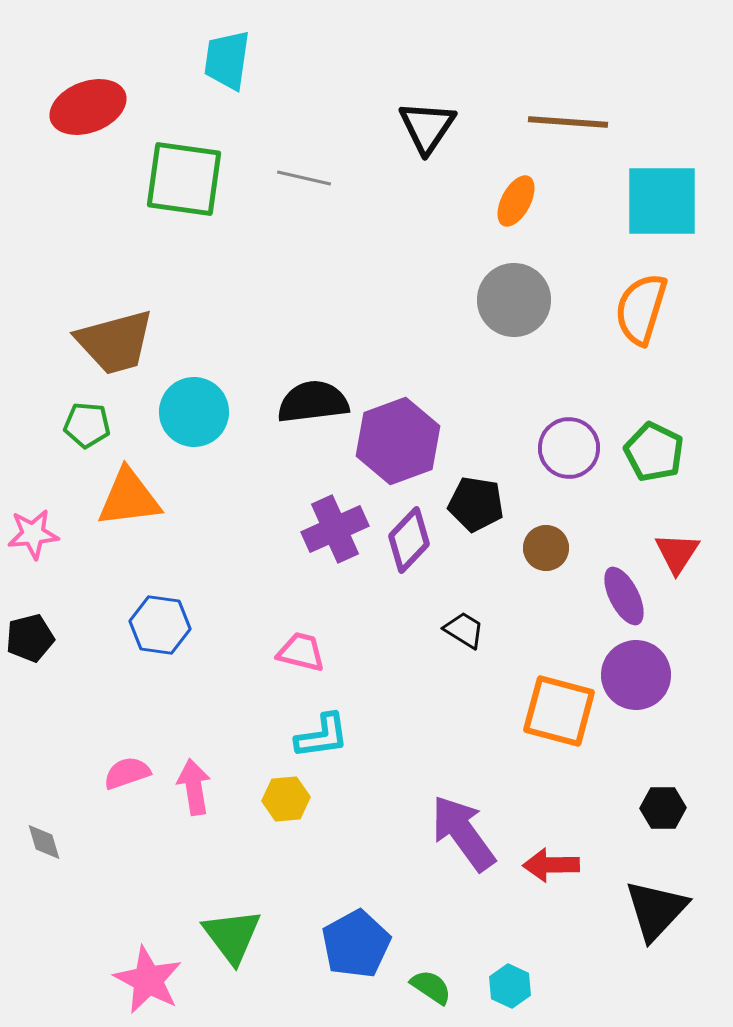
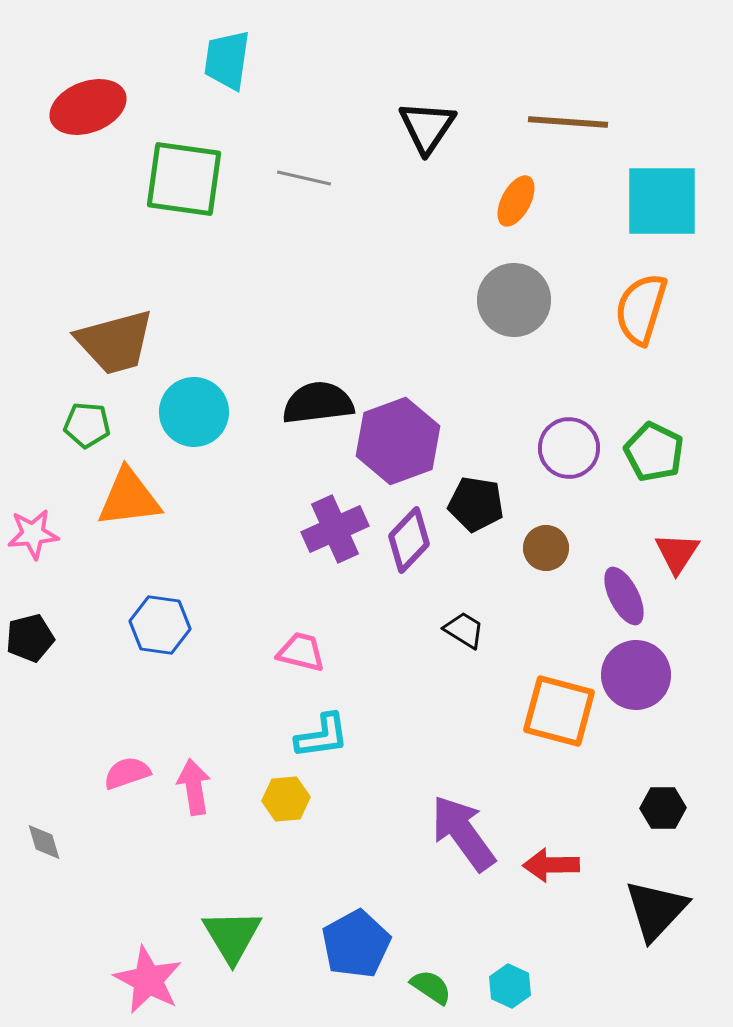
black semicircle at (313, 402): moved 5 px right, 1 px down
green triangle at (232, 936): rotated 6 degrees clockwise
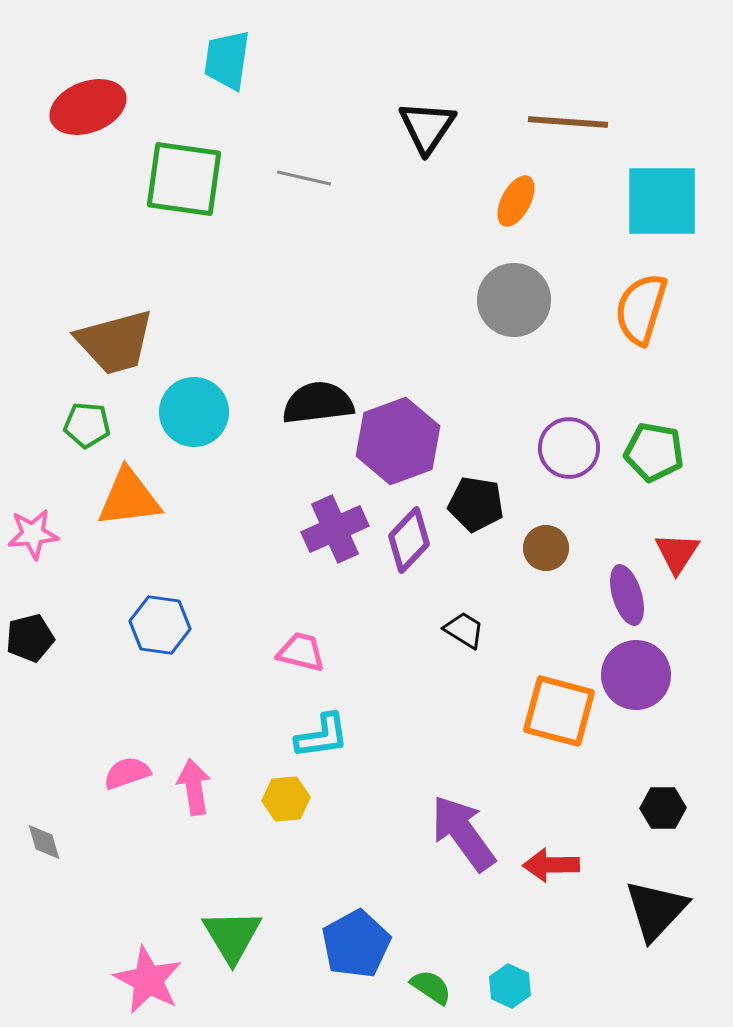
green pentagon at (654, 452): rotated 16 degrees counterclockwise
purple ellipse at (624, 596): moved 3 px right, 1 px up; rotated 10 degrees clockwise
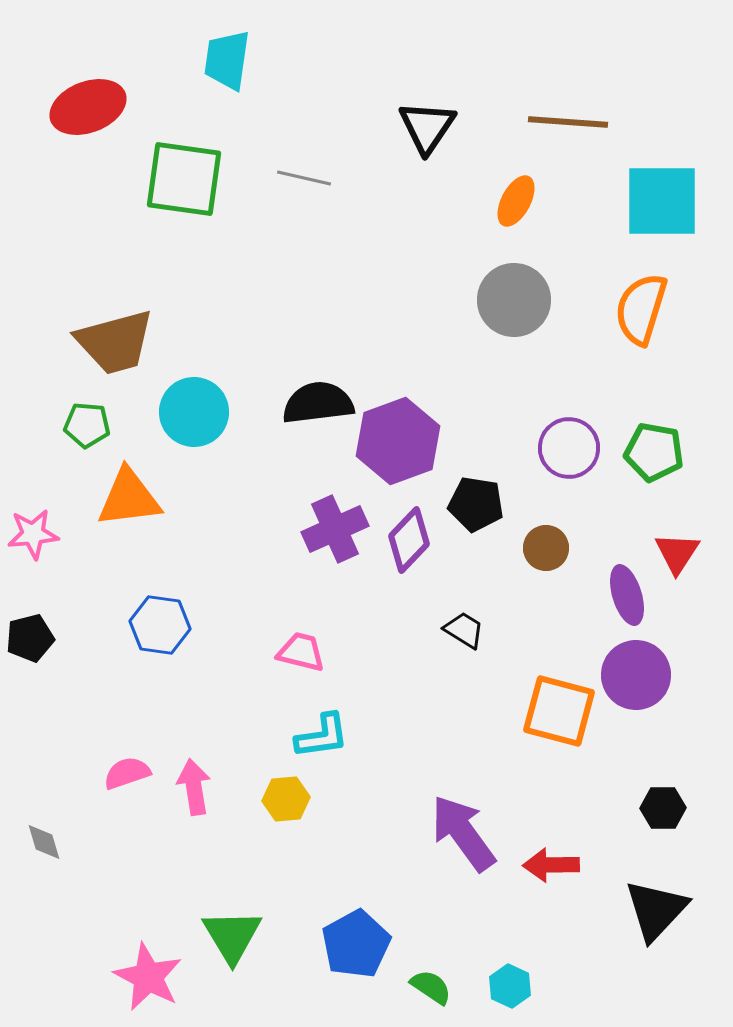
pink star at (148, 980): moved 3 px up
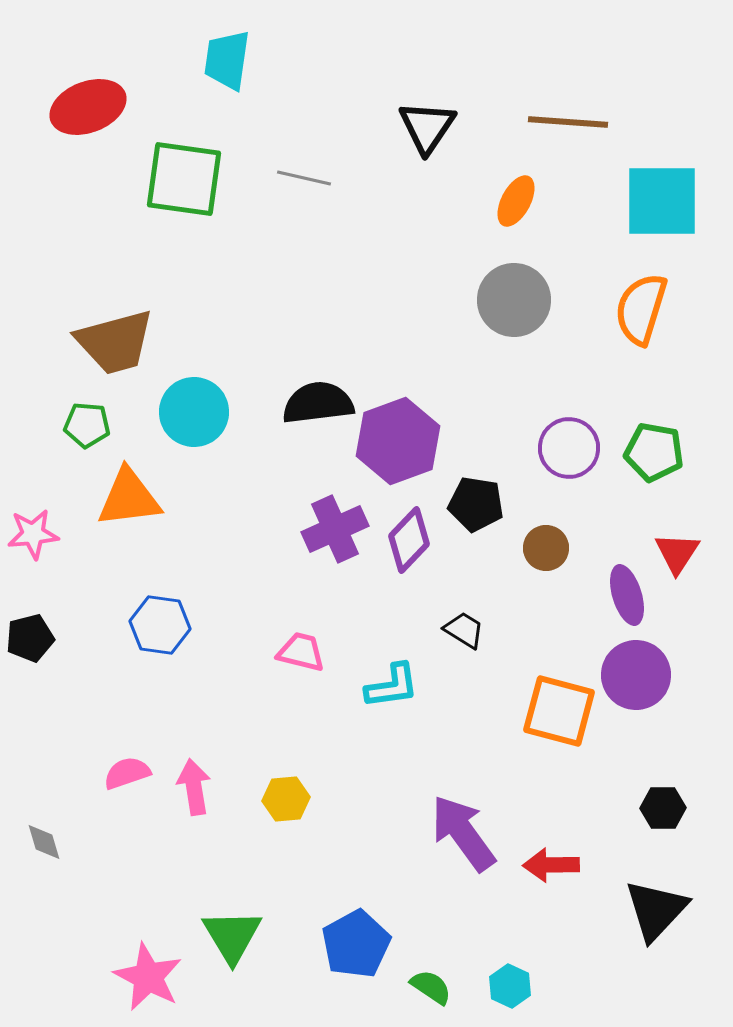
cyan L-shape at (322, 736): moved 70 px right, 50 px up
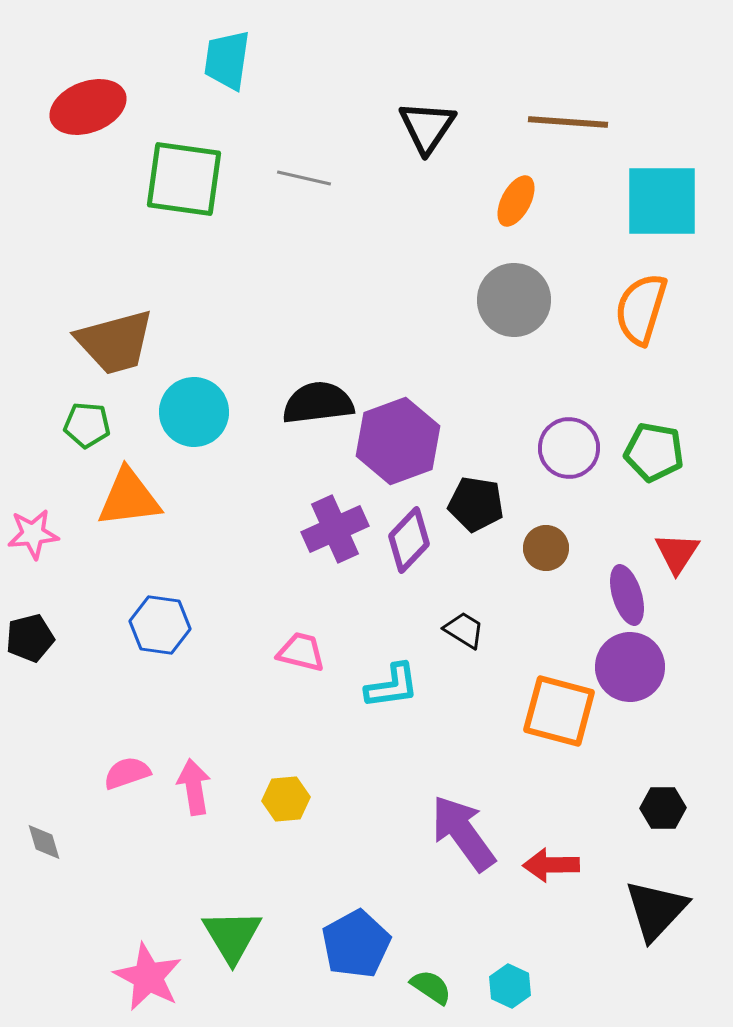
purple circle at (636, 675): moved 6 px left, 8 px up
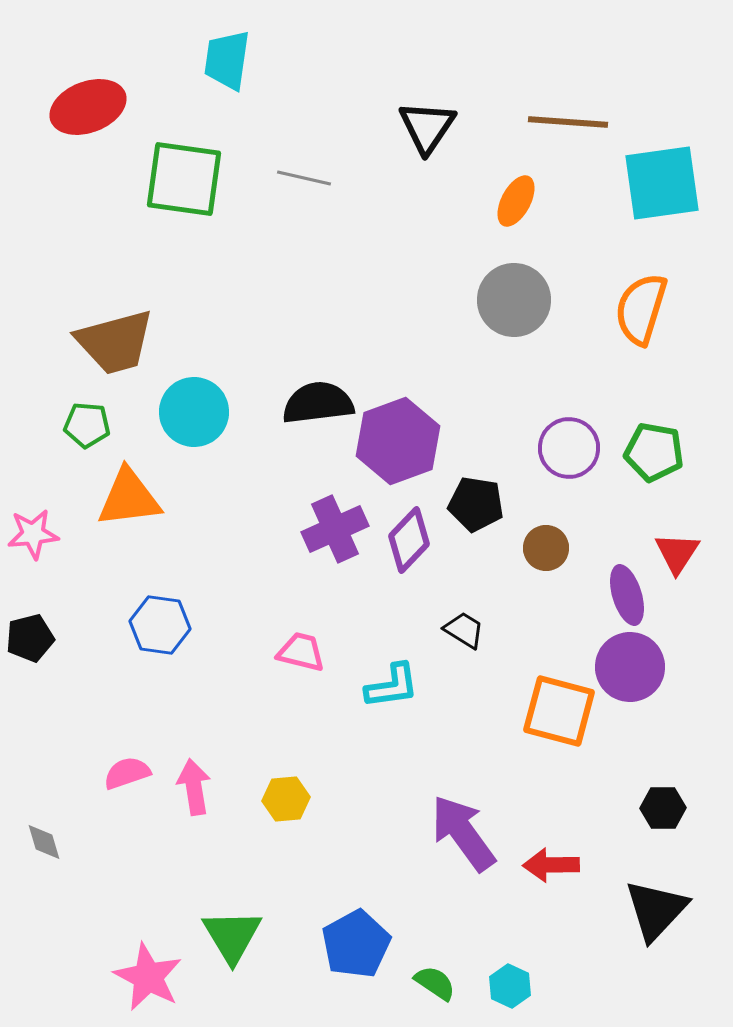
cyan square at (662, 201): moved 18 px up; rotated 8 degrees counterclockwise
green semicircle at (431, 987): moved 4 px right, 4 px up
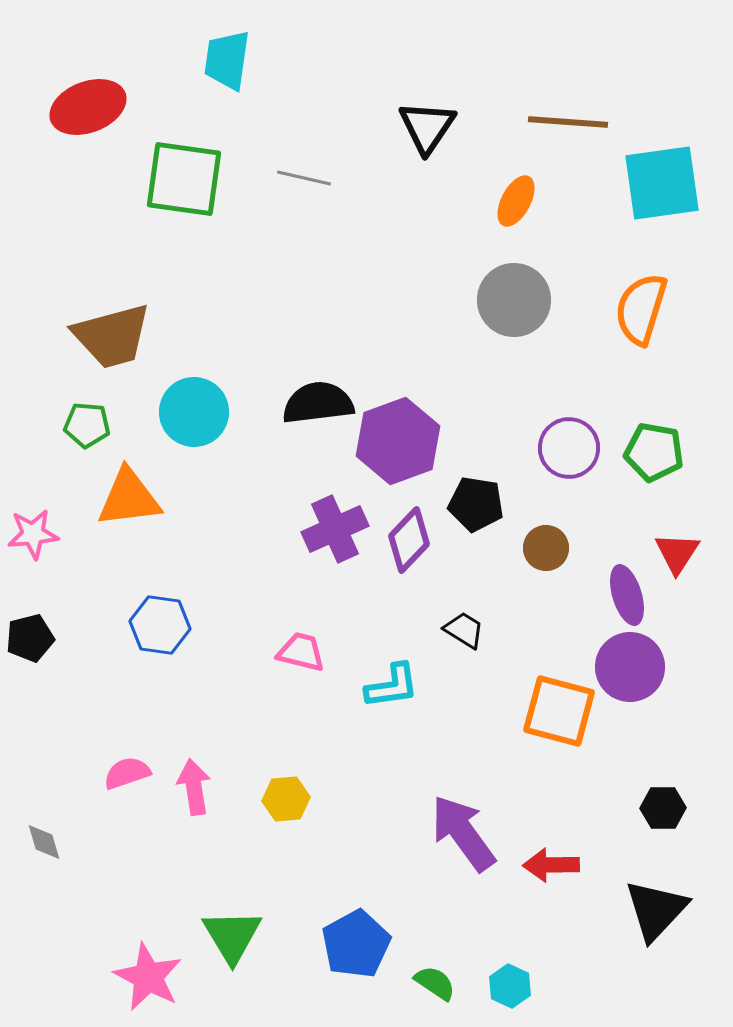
brown trapezoid at (115, 342): moved 3 px left, 6 px up
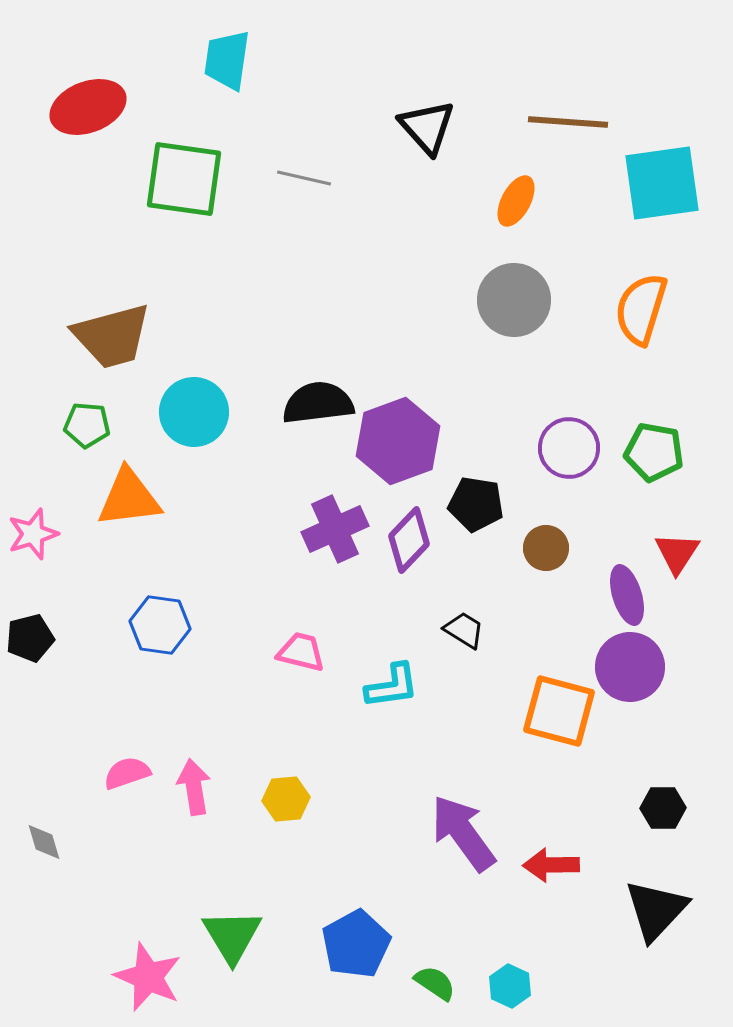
black triangle at (427, 127): rotated 16 degrees counterclockwise
pink star at (33, 534): rotated 12 degrees counterclockwise
pink star at (148, 977): rotated 4 degrees counterclockwise
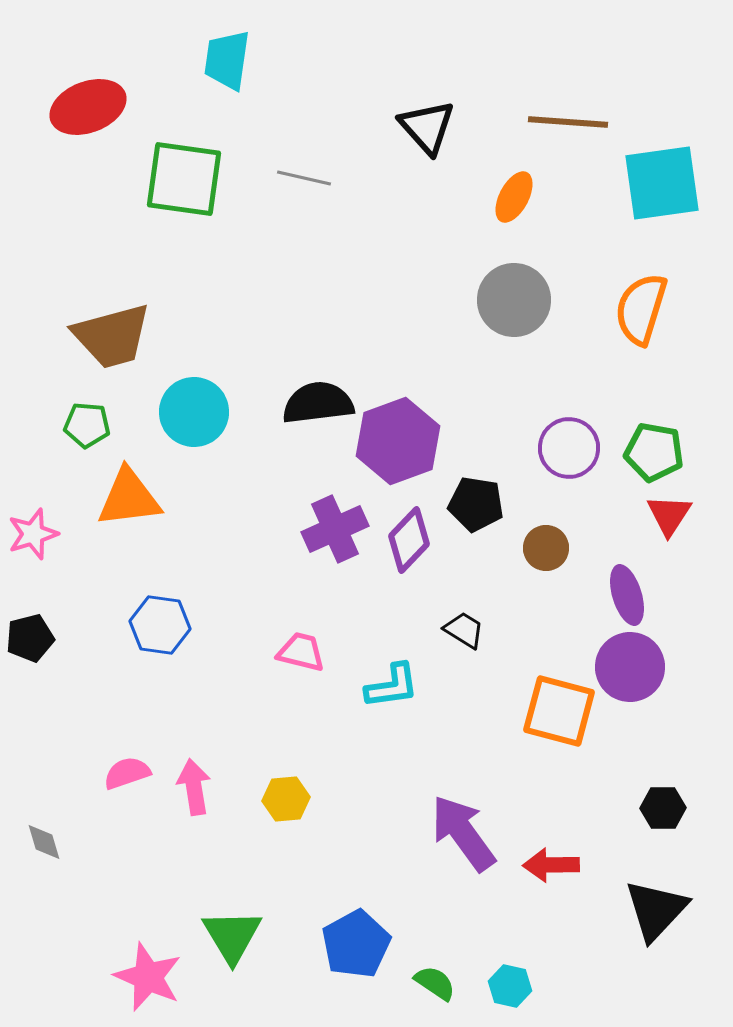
orange ellipse at (516, 201): moved 2 px left, 4 px up
red triangle at (677, 553): moved 8 px left, 38 px up
cyan hexagon at (510, 986): rotated 12 degrees counterclockwise
